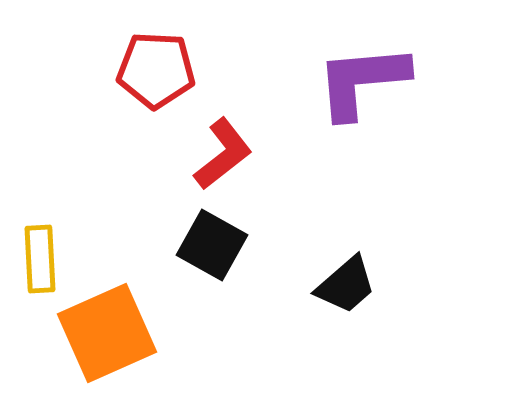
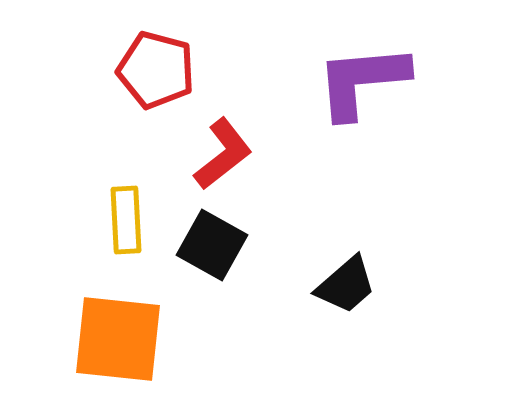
red pentagon: rotated 12 degrees clockwise
yellow rectangle: moved 86 px right, 39 px up
orange square: moved 11 px right, 6 px down; rotated 30 degrees clockwise
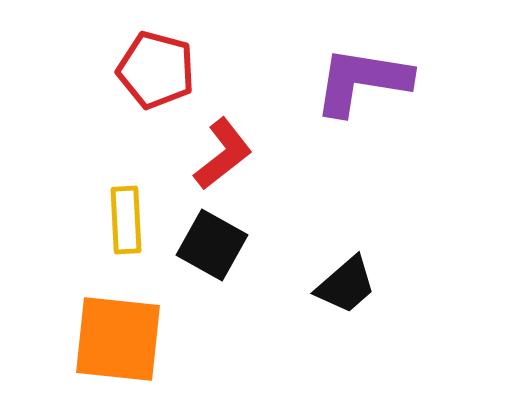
purple L-shape: rotated 14 degrees clockwise
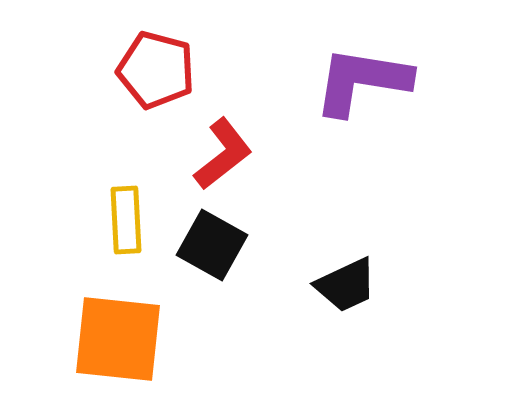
black trapezoid: rotated 16 degrees clockwise
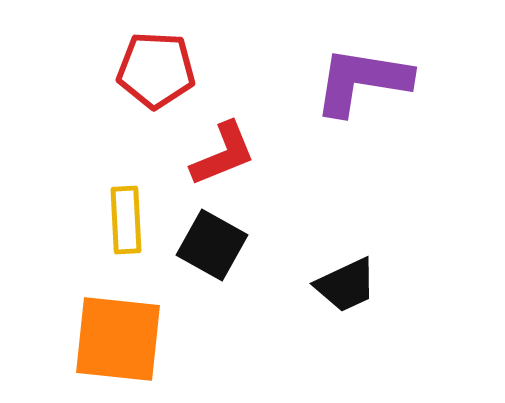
red pentagon: rotated 12 degrees counterclockwise
red L-shape: rotated 16 degrees clockwise
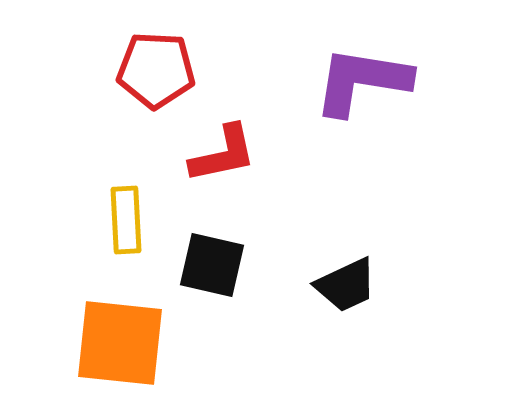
red L-shape: rotated 10 degrees clockwise
black square: moved 20 px down; rotated 16 degrees counterclockwise
orange square: moved 2 px right, 4 px down
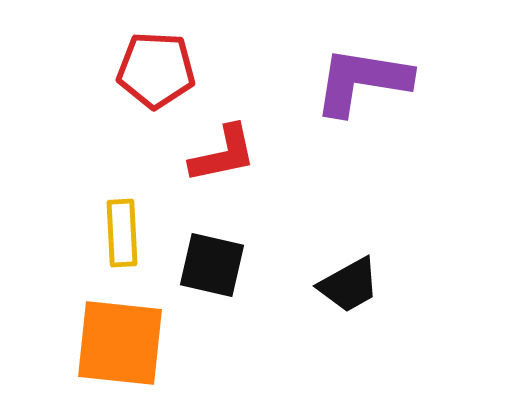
yellow rectangle: moved 4 px left, 13 px down
black trapezoid: moved 3 px right; rotated 4 degrees counterclockwise
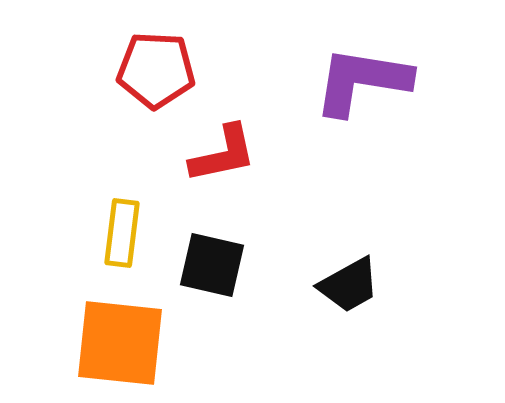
yellow rectangle: rotated 10 degrees clockwise
